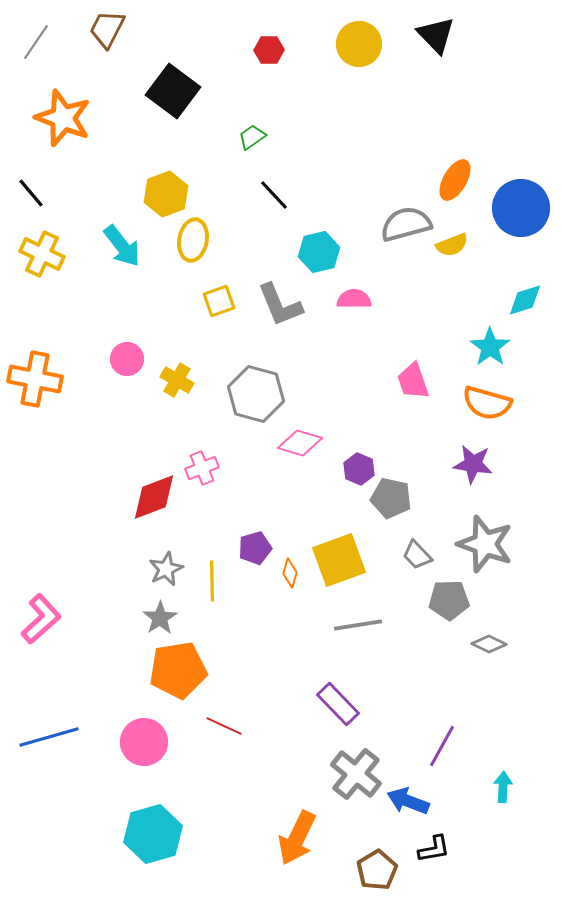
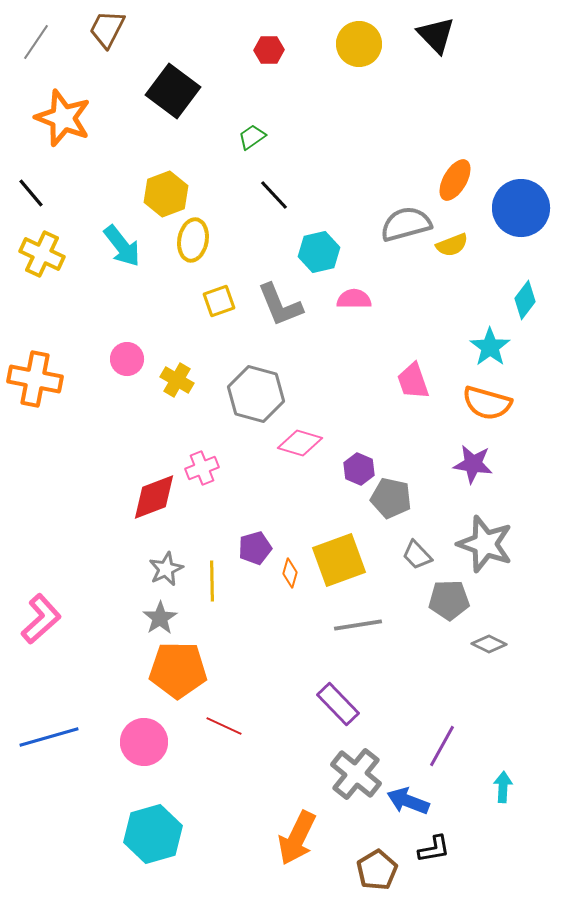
cyan diamond at (525, 300): rotated 36 degrees counterclockwise
orange pentagon at (178, 670): rotated 10 degrees clockwise
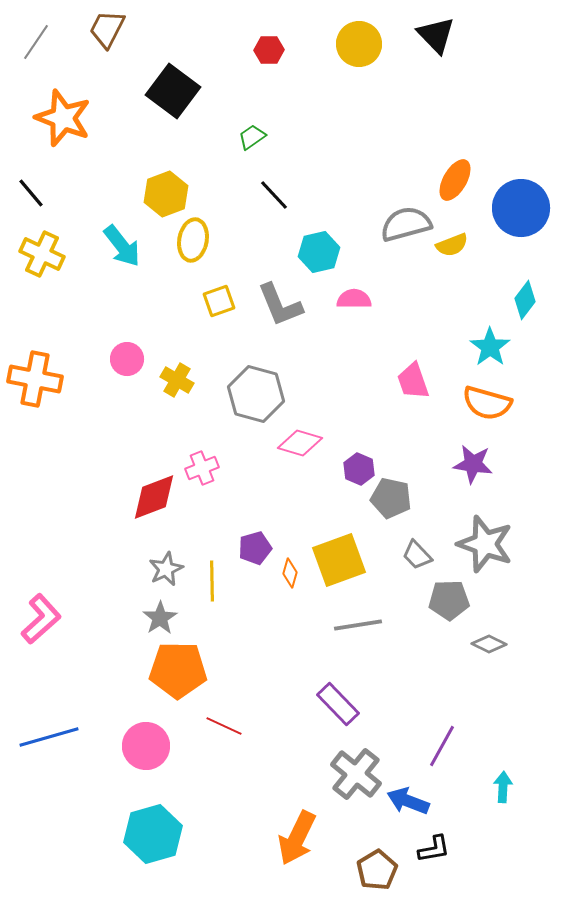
pink circle at (144, 742): moved 2 px right, 4 px down
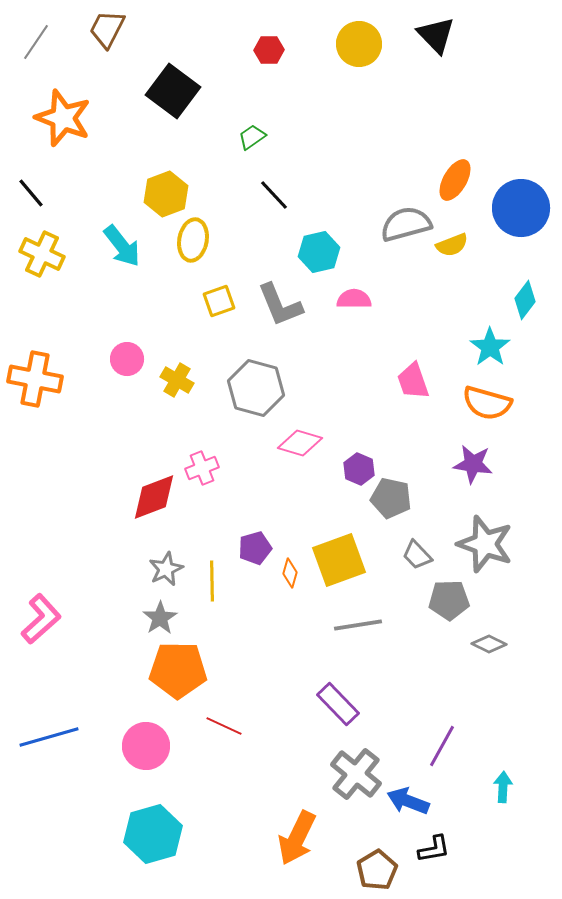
gray hexagon at (256, 394): moved 6 px up
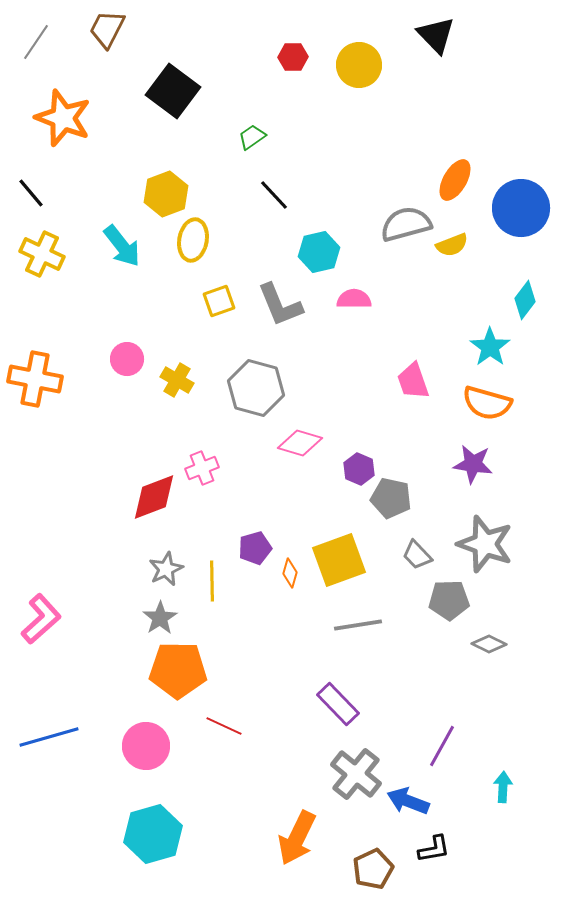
yellow circle at (359, 44): moved 21 px down
red hexagon at (269, 50): moved 24 px right, 7 px down
brown pentagon at (377, 870): moved 4 px left, 1 px up; rotated 6 degrees clockwise
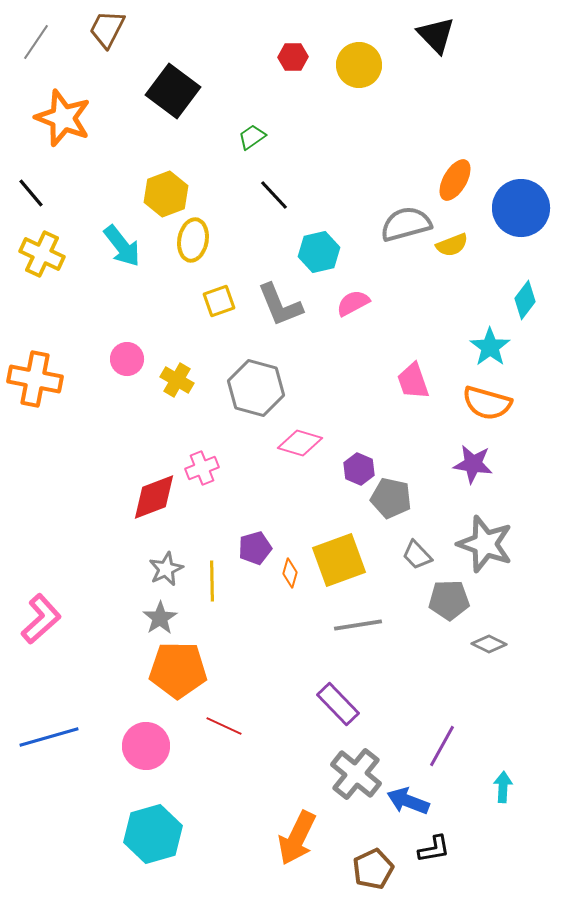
pink semicircle at (354, 299): moved 1 px left, 4 px down; rotated 28 degrees counterclockwise
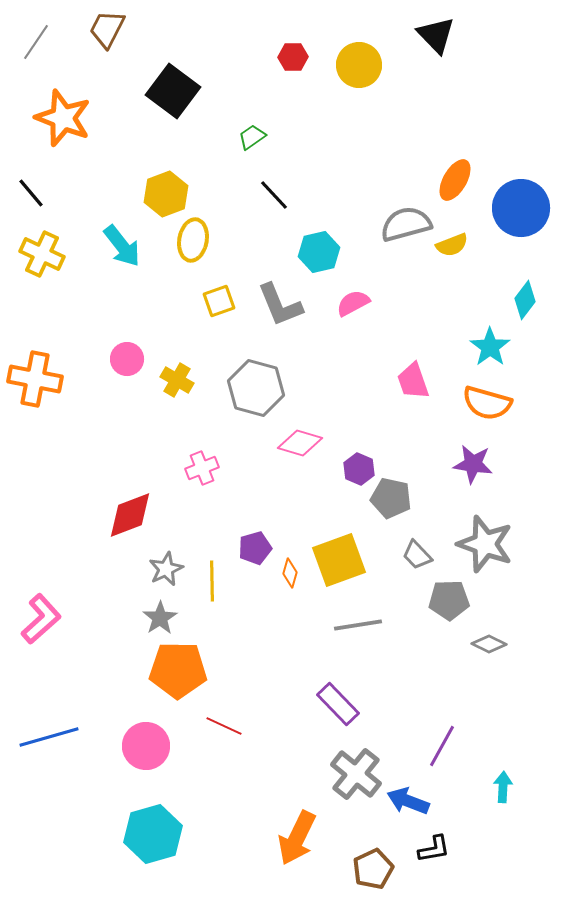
red diamond at (154, 497): moved 24 px left, 18 px down
